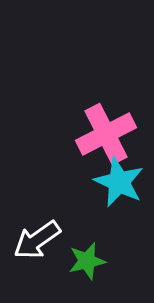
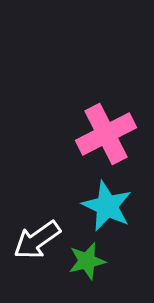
cyan star: moved 12 px left, 24 px down
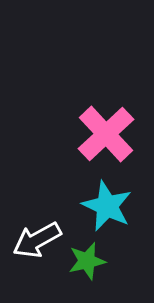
pink cross: rotated 16 degrees counterclockwise
white arrow: rotated 6 degrees clockwise
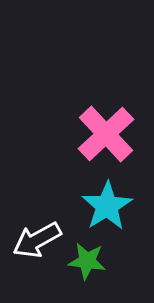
cyan star: rotated 15 degrees clockwise
green star: rotated 21 degrees clockwise
